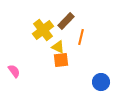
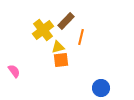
yellow triangle: rotated 40 degrees counterclockwise
blue circle: moved 6 px down
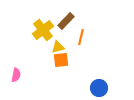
pink semicircle: moved 2 px right, 4 px down; rotated 48 degrees clockwise
blue circle: moved 2 px left
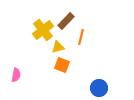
orange square: moved 1 px right, 5 px down; rotated 28 degrees clockwise
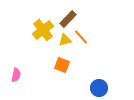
brown rectangle: moved 2 px right, 2 px up
orange line: rotated 56 degrees counterclockwise
yellow triangle: moved 7 px right, 7 px up
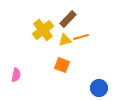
orange line: rotated 63 degrees counterclockwise
